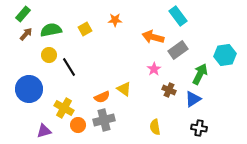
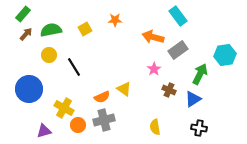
black line: moved 5 px right
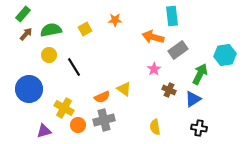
cyan rectangle: moved 6 px left; rotated 30 degrees clockwise
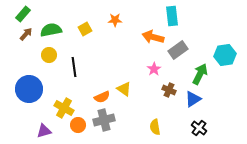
black line: rotated 24 degrees clockwise
black cross: rotated 28 degrees clockwise
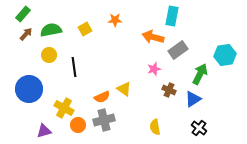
cyan rectangle: rotated 18 degrees clockwise
pink star: rotated 16 degrees clockwise
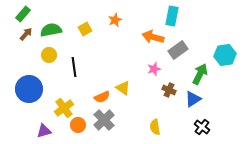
orange star: rotated 24 degrees counterclockwise
yellow triangle: moved 1 px left, 1 px up
yellow cross: rotated 24 degrees clockwise
gray cross: rotated 30 degrees counterclockwise
black cross: moved 3 px right, 1 px up
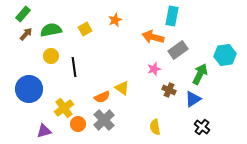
yellow circle: moved 2 px right, 1 px down
yellow triangle: moved 1 px left
orange circle: moved 1 px up
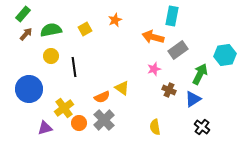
orange circle: moved 1 px right, 1 px up
purple triangle: moved 1 px right, 3 px up
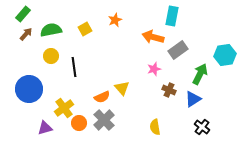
yellow triangle: rotated 14 degrees clockwise
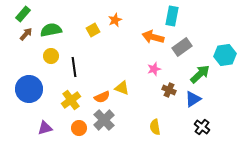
yellow square: moved 8 px right, 1 px down
gray rectangle: moved 4 px right, 3 px up
green arrow: rotated 20 degrees clockwise
yellow triangle: rotated 28 degrees counterclockwise
yellow cross: moved 7 px right, 8 px up
orange circle: moved 5 px down
